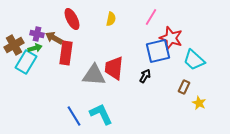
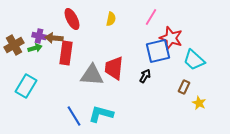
purple cross: moved 2 px right, 2 px down
brown arrow: rotated 24 degrees counterclockwise
cyan rectangle: moved 24 px down
gray triangle: moved 2 px left
cyan L-shape: rotated 50 degrees counterclockwise
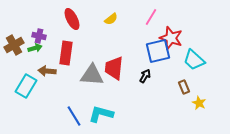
yellow semicircle: rotated 40 degrees clockwise
brown arrow: moved 7 px left, 33 px down
brown rectangle: rotated 48 degrees counterclockwise
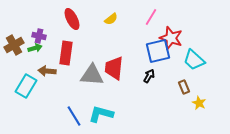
black arrow: moved 4 px right
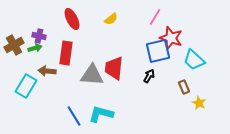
pink line: moved 4 px right
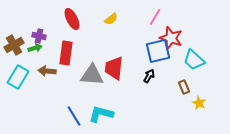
cyan rectangle: moved 8 px left, 9 px up
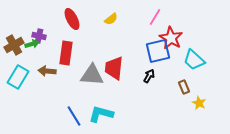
red star: rotated 10 degrees clockwise
green arrow: moved 3 px left, 4 px up
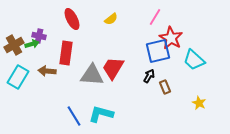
red trapezoid: moved 1 px left; rotated 25 degrees clockwise
brown rectangle: moved 19 px left
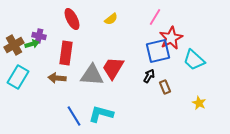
red star: rotated 15 degrees clockwise
brown arrow: moved 10 px right, 7 px down
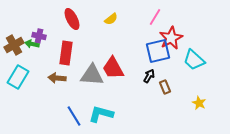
green arrow: rotated 152 degrees counterclockwise
red trapezoid: rotated 60 degrees counterclockwise
